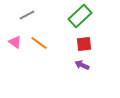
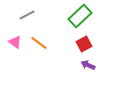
red square: rotated 21 degrees counterclockwise
purple arrow: moved 6 px right
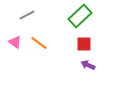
red square: rotated 28 degrees clockwise
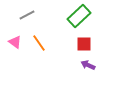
green rectangle: moved 1 px left
orange line: rotated 18 degrees clockwise
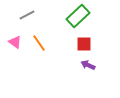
green rectangle: moved 1 px left
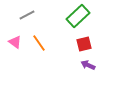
red square: rotated 14 degrees counterclockwise
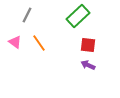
gray line: rotated 35 degrees counterclockwise
red square: moved 4 px right, 1 px down; rotated 21 degrees clockwise
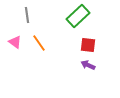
gray line: rotated 35 degrees counterclockwise
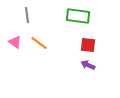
green rectangle: rotated 50 degrees clockwise
orange line: rotated 18 degrees counterclockwise
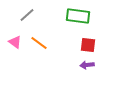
gray line: rotated 56 degrees clockwise
purple arrow: moved 1 px left; rotated 32 degrees counterclockwise
